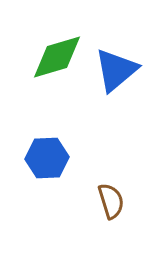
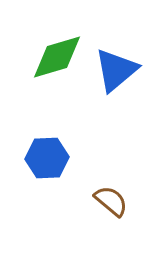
brown semicircle: rotated 33 degrees counterclockwise
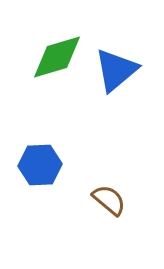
blue hexagon: moved 7 px left, 7 px down
brown semicircle: moved 2 px left, 1 px up
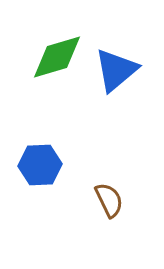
brown semicircle: rotated 24 degrees clockwise
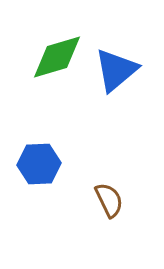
blue hexagon: moved 1 px left, 1 px up
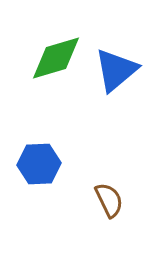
green diamond: moved 1 px left, 1 px down
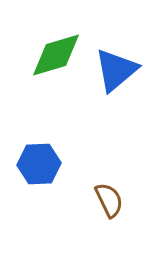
green diamond: moved 3 px up
